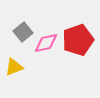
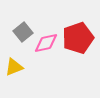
red pentagon: moved 2 px up
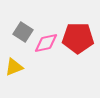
gray square: rotated 18 degrees counterclockwise
red pentagon: rotated 20 degrees clockwise
